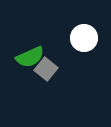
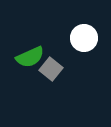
gray square: moved 5 px right
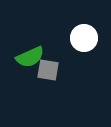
gray square: moved 3 px left, 1 px down; rotated 30 degrees counterclockwise
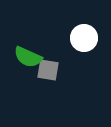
green semicircle: moved 2 px left; rotated 48 degrees clockwise
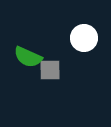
gray square: moved 2 px right; rotated 10 degrees counterclockwise
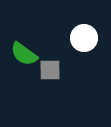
green semicircle: moved 4 px left, 3 px up; rotated 12 degrees clockwise
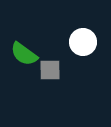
white circle: moved 1 px left, 4 px down
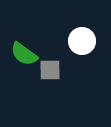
white circle: moved 1 px left, 1 px up
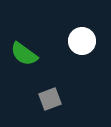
gray square: moved 29 px down; rotated 20 degrees counterclockwise
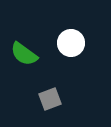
white circle: moved 11 px left, 2 px down
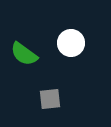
gray square: rotated 15 degrees clockwise
